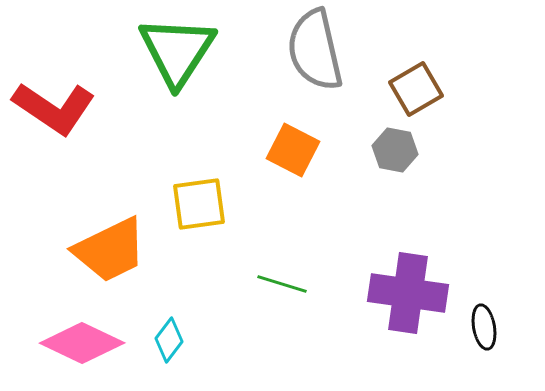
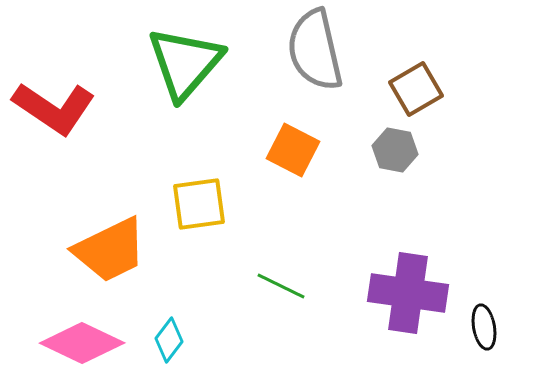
green triangle: moved 8 px right, 12 px down; rotated 8 degrees clockwise
green line: moved 1 px left, 2 px down; rotated 9 degrees clockwise
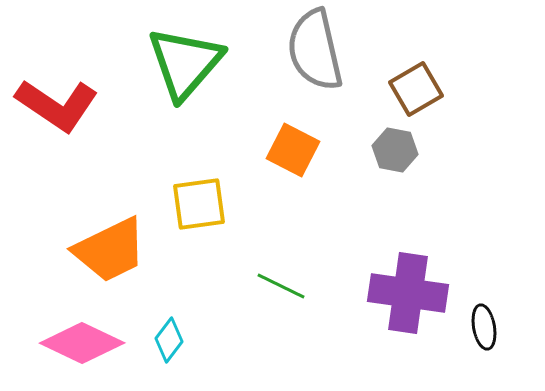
red L-shape: moved 3 px right, 3 px up
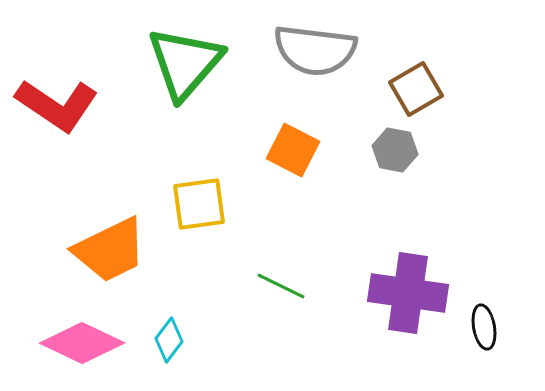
gray semicircle: rotated 70 degrees counterclockwise
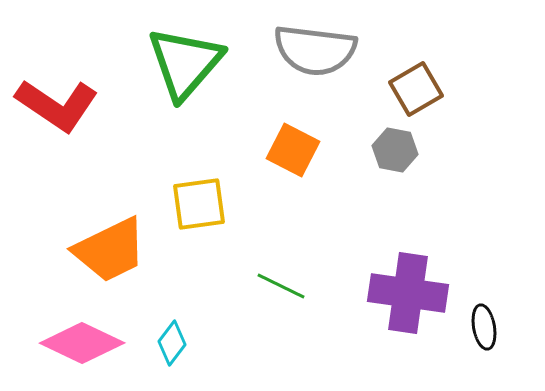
cyan diamond: moved 3 px right, 3 px down
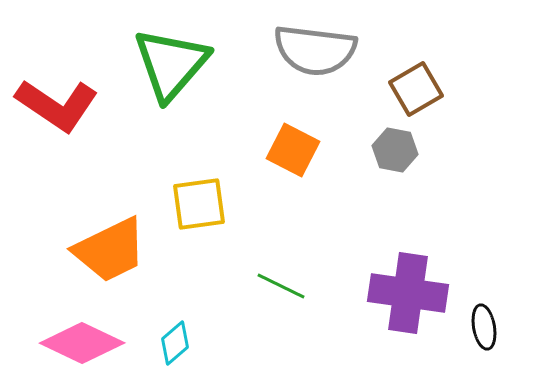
green triangle: moved 14 px left, 1 px down
cyan diamond: moved 3 px right; rotated 12 degrees clockwise
